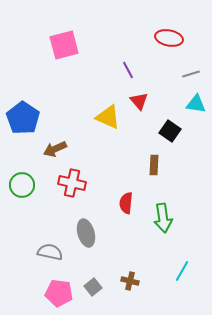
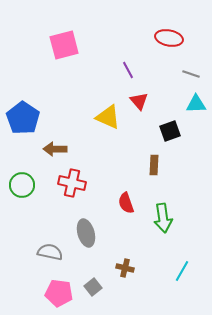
gray line: rotated 36 degrees clockwise
cyan triangle: rotated 10 degrees counterclockwise
black square: rotated 35 degrees clockwise
brown arrow: rotated 25 degrees clockwise
red semicircle: rotated 25 degrees counterclockwise
brown cross: moved 5 px left, 13 px up
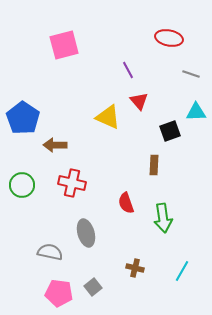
cyan triangle: moved 8 px down
brown arrow: moved 4 px up
brown cross: moved 10 px right
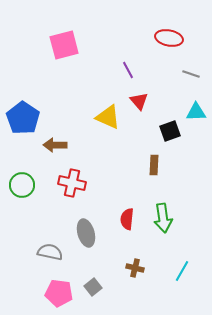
red semicircle: moved 1 px right, 16 px down; rotated 25 degrees clockwise
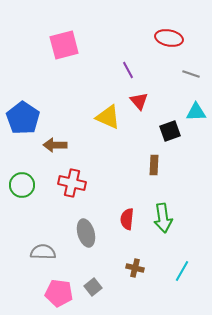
gray semicircle: moved 7 px left; rotated 10 degrees counterclockwise
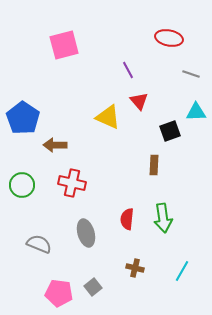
gray semicircle: moved 4 px left, 8 px up; rotated 20 degrees clockwise
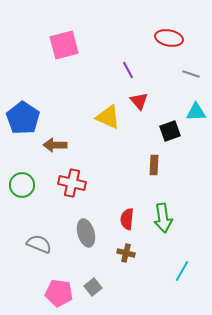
brown cross: moved 9 px left, 15 px up
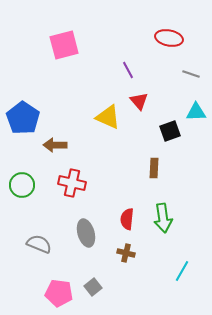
brown rectangle: moved 3 px down
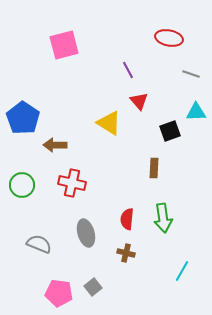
yellow triangle: moved 1 px right, 6 px down; rotated 8 degrees clockwise
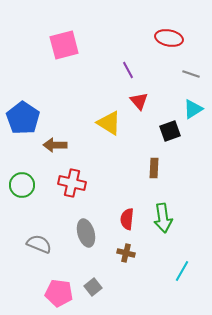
cyan triangle: moved 3 px left, 3 px up; rotated 30 degrees counterclockwise
